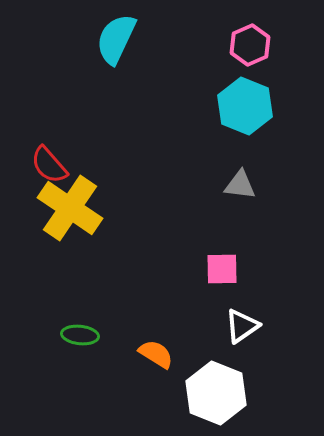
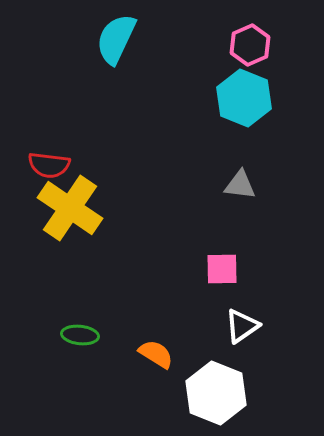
cyan hexagon: moved 1 px left, 8 px up
red semicircle: rotated 42 degrees counterclockwise
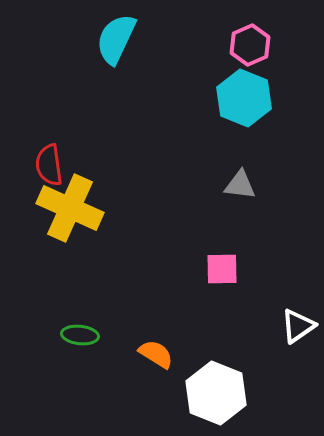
red semicircle: rotated 75 degrees clockwise
yellow cross: rotated 10 degrees counterclockwise
white triangle: moved 56 px right
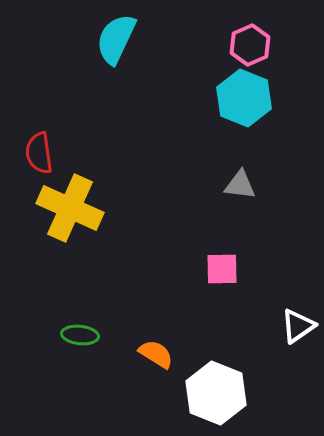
red semicircle: moved 10 px left, 12 px up
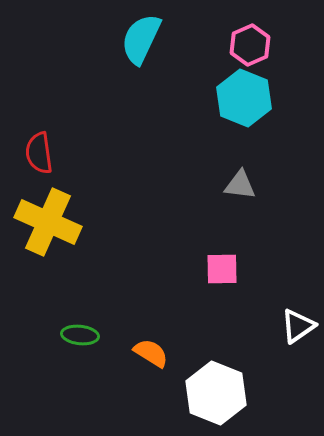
cyan semicircle: moved 25 px right
yellow cross: moved 22 px left, 14 px down
orange semicircle: moved 5 px left, 1 px up
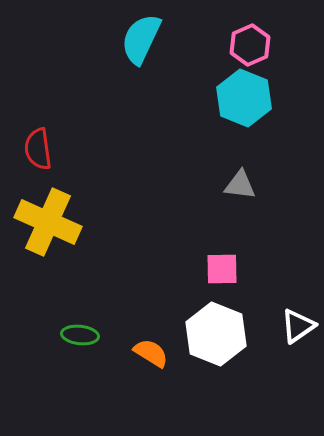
red semicircle: moved 1 px left, 4 px up
white hexagon: moved 59 px up
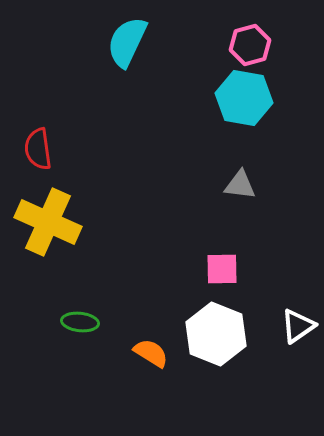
cyan semicircle: moved 14 px left, 3 px down
pink hexagon: rotated 9 degrees clockwise
cyan hexagon: rotated 12 degrees counterclockwise
green ellipse: moved 13 px up
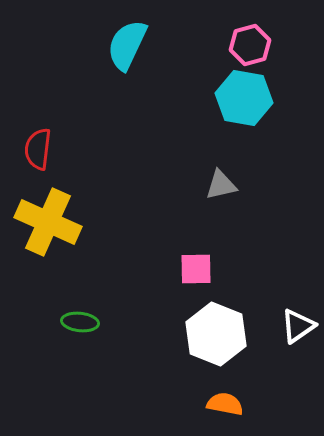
cyan semicircle: moved 3 px down
red semicircle: rotated 15 degrees clockwise
gray triangle: moved 19 px left; rotated 20 degrees counterclockwise
pink square: moved 26 px left
orange semicircle: moved 74 px right, 51 px down; rotated 21 degrees counterclockwise
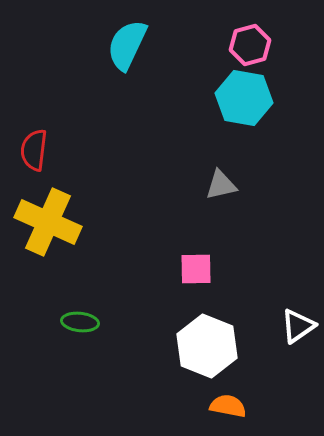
red semicircle: moved 4 px left, 1 px down
white hexagon: moved 9 px left, 12 px down
orange semicircle: moved 3 px right, 2 px down
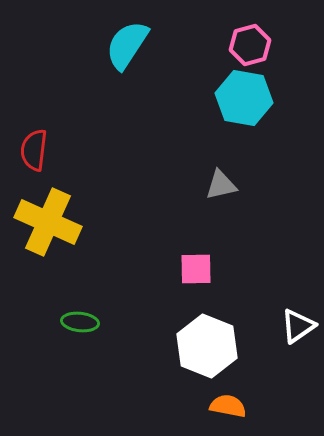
cyan semicircle: rotated 8 degrees clockwise
